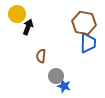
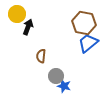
blue trapezoid: rotated 130 degrees counterclockwise
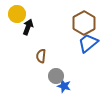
brown hexagon: rotated 20 degrees clockwise
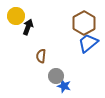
yellow circle: moved 1 px left, 2 px down
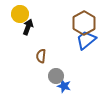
yellow circle: moved 4 px right, 2 px up
blue trapezoid: moved 2 px left, 3 px up
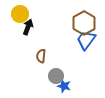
blue trapezoid: rotated 15 degrees counterclockwise
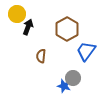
yellow circle: moved 3 px left
brown hexagon: moved 17 px left, 6 px down
blue trapezoid: moved 11 px down
gray circle: moved 17 px right, 2 px down
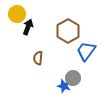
brown hexagon: moved 1 px right, 2 px down
brown semicircle: moved 3 px left, 2 px down
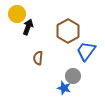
gray circle: moved 2 px up
blue star: moved 2 px down
